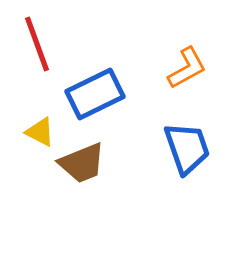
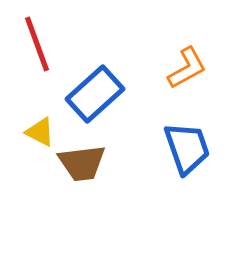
blue rectangle: rotated 16 degrees counterclockwise
brown trapezoid: rotated 15 degrees clockwise
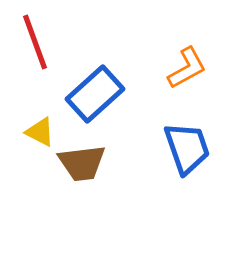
red line: moved 2 px left, 2 px up
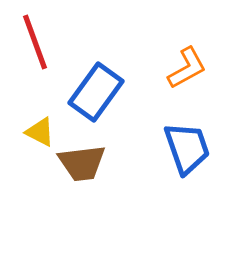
blue rectangle: moved 1 px right, 2 px up; rotated 12 degrees counterclockwise
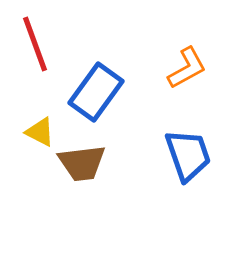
red line: moved 2 px down
blue trapezoid: moved 1 px right, 7 px down
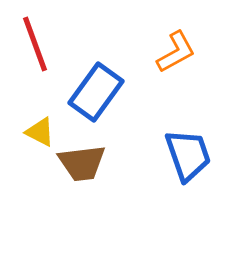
orange L-shape: moved 11 px left, 16 px up
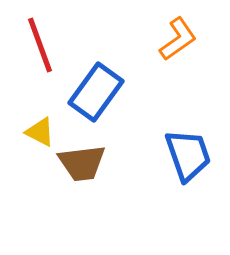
red line: moved 5 px right, 1 px down
orange L-shape: moved 2 px right, 13 px up; rotated 6 degrees counterclockwise
